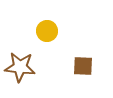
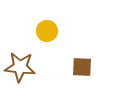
brown square: moved 1 px left, 1 px down
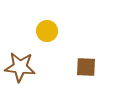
brown square: moved 4 px right
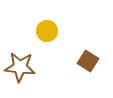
brown square: moved 2 px right, 6 px up; rotated 30 degrees clockwise
